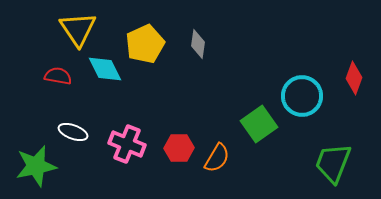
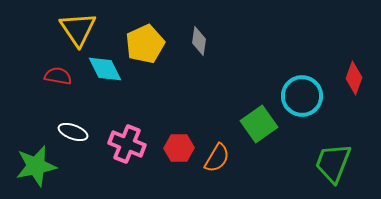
gray diamond: moved 1 px right, 3 px up
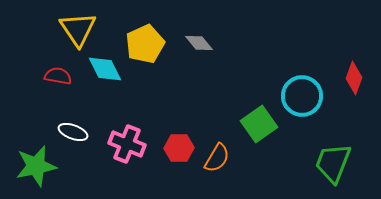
gray diamond: moved 2 px down; rotated 48 degrees counterclockwise
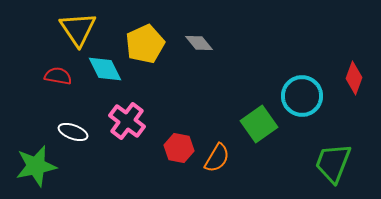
pink cross: moved 23 px up; rotated 15 degrees clockwise
red hexagon: rotated 12 degrees clockwise
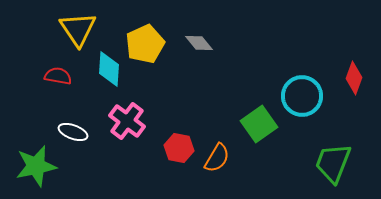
cyan diamond: moved 4 px right; rotated 30 degrees clockwise
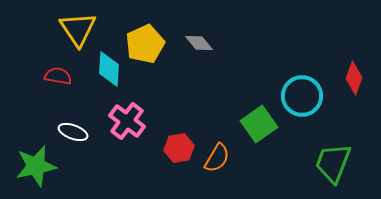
red hexagon: rotated 20 degrees counterclockwise
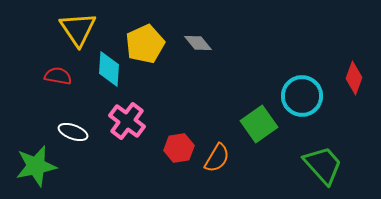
gray diamond: moved 1 px left
green trapezoid: moved 10 px left, 2 px down; rotated 117 degrees clockwise
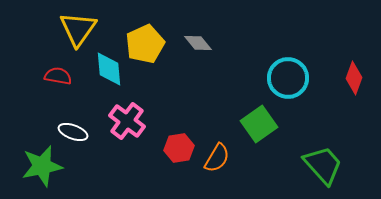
yellow triangle: rotated 9 degrees clockwise
cyan diamond: rotated 9 degrees counterclockwise
cyan circle: moved 14 px left, 18 px up
green star: moved 6 px right
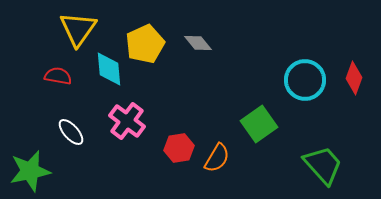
cyan circle: moved 17 px right, 2 px down
white ellipse: moved 2 px left; rotated 28 degrees clockwise
green star: moved 12 px left, 5 px down
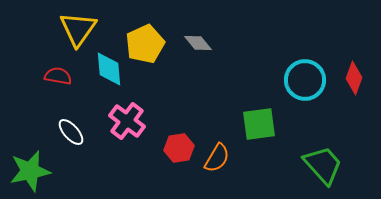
green square: rotated 27 degrees clockwise
